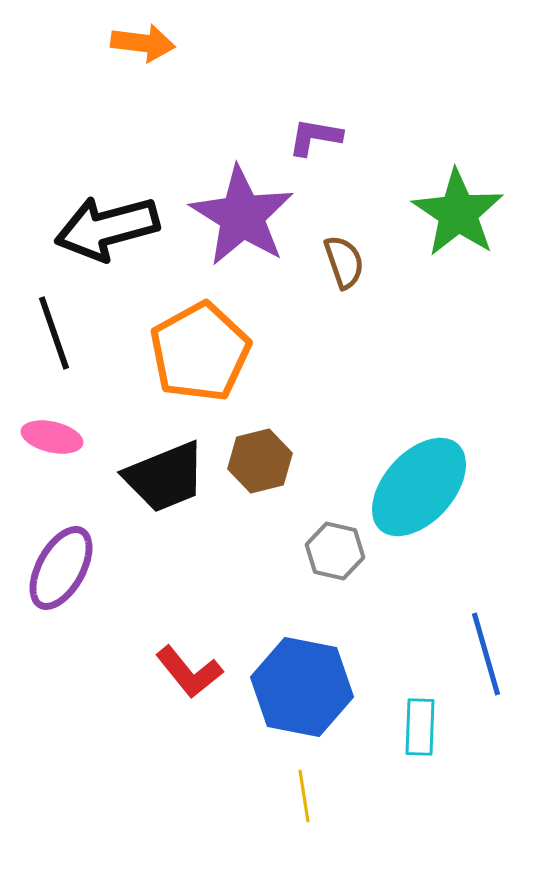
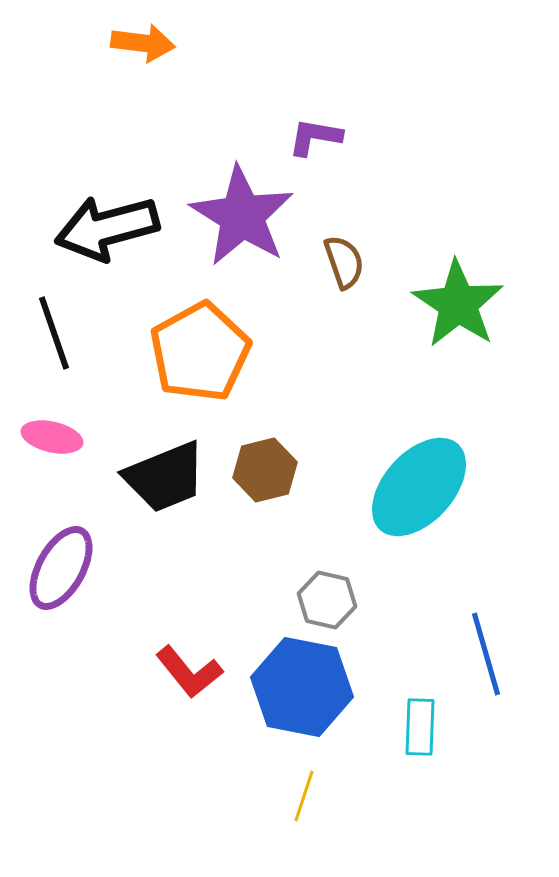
green star: moved 91 px down
brown hexagon: moved 5 px right, 9 px down
gray hexagon: moved 8 px left, 49 px down
yellow line: rotated 27 degrees clockwise
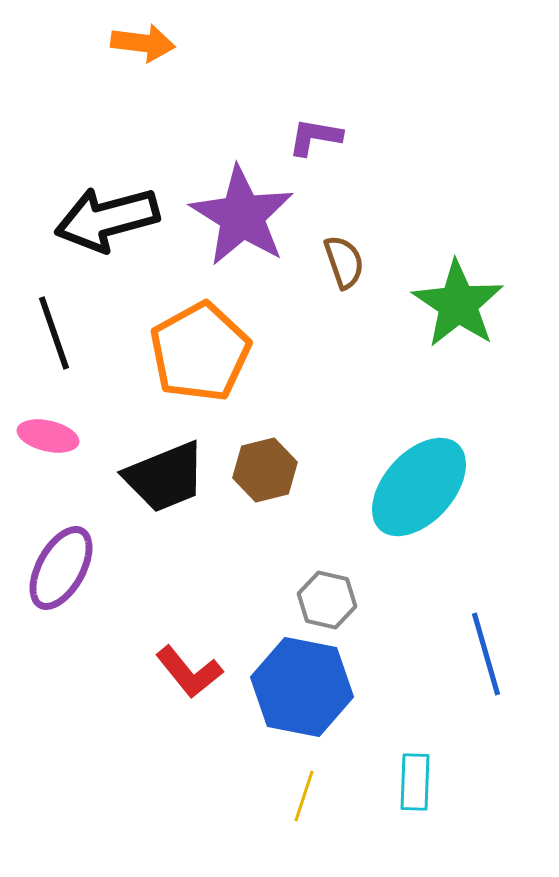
black arrow: moved 9 px up
pink ellipse: moved 4 px left, 1 px up
cyan rectangle: moved 5 px left, 55 px down
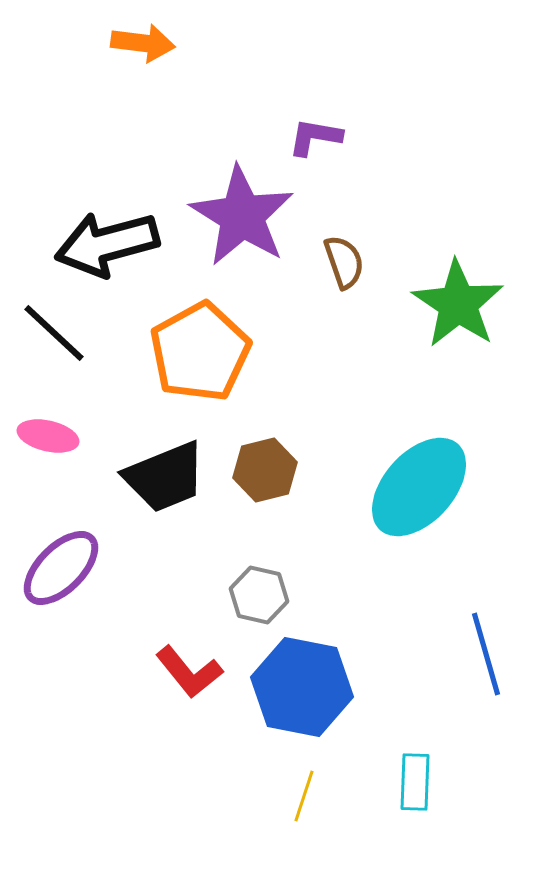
black arrow: moved 25 px down
black line: rotated 28 degrees counterclockwise
purple ellipse: rotated 16 degrees clockwise
gray hexagon: moved 68 px left, 5 px up
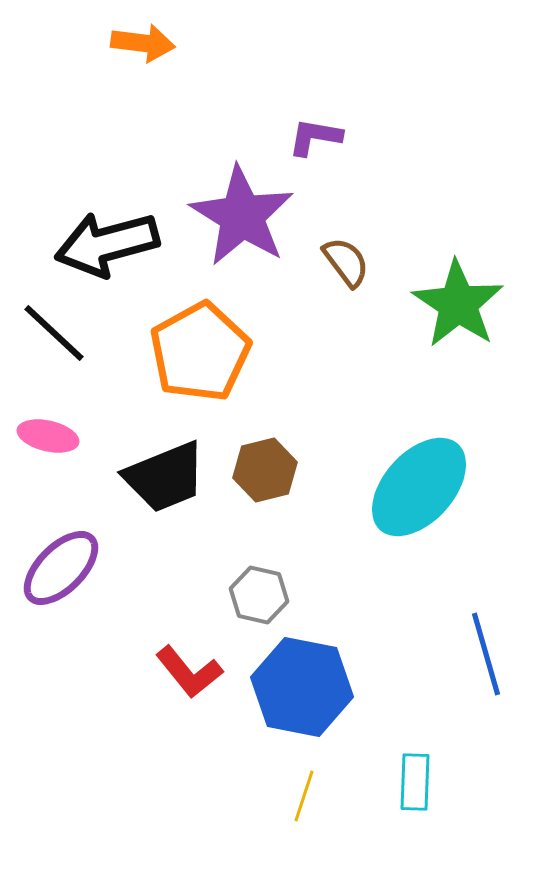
brown semicircle: moved 2 px right; rotated 18 degrees counterclockwise
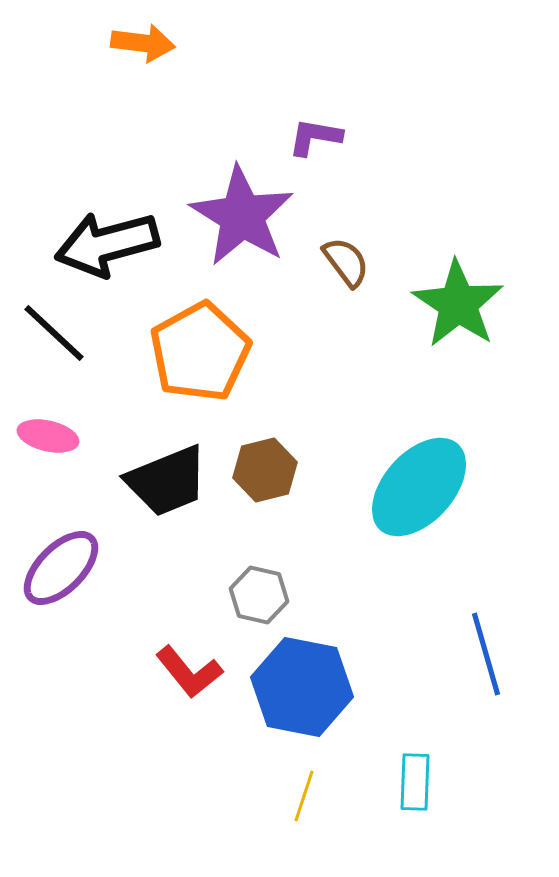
black trapezoid: moved 2 px right, 4 px down
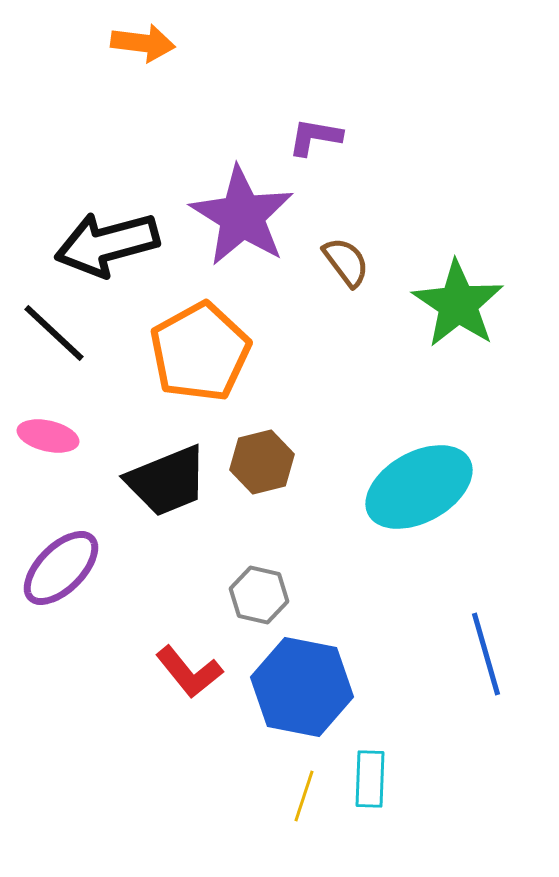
brown hexagon: moved 3 px left, 8 px up
cyan ellipse: rotated 19 degrees clockwise
cyan rectangle: moved 45 px left, 3 px up
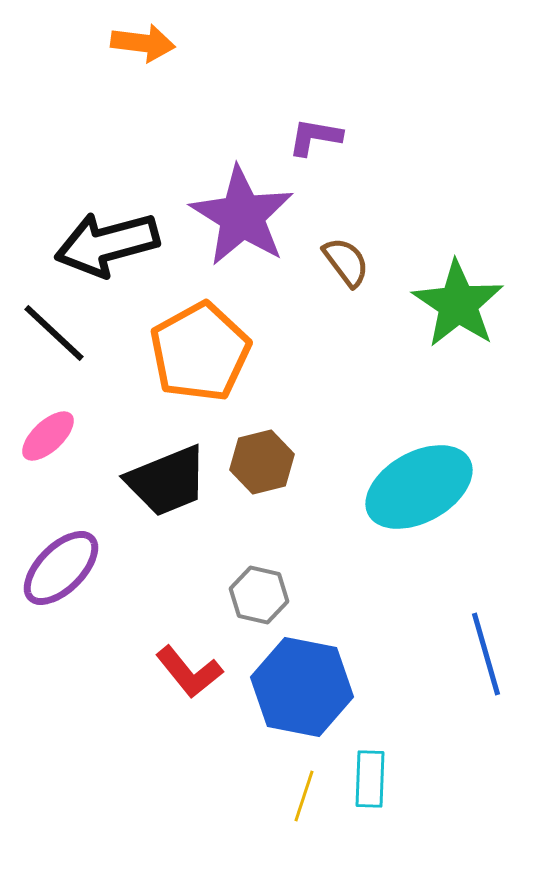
pink ellipse: rotated 56 degrees counterclockwise
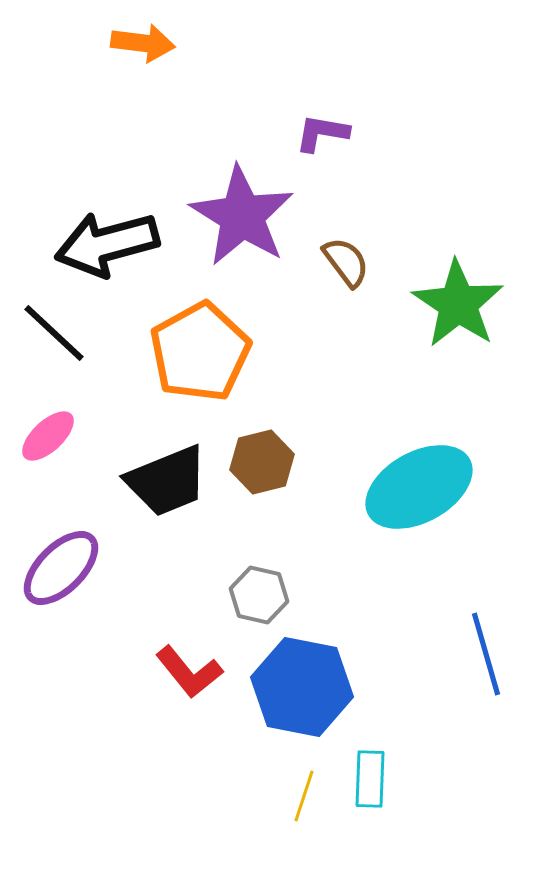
purple L-shape: moved 7 px right, 4 px up
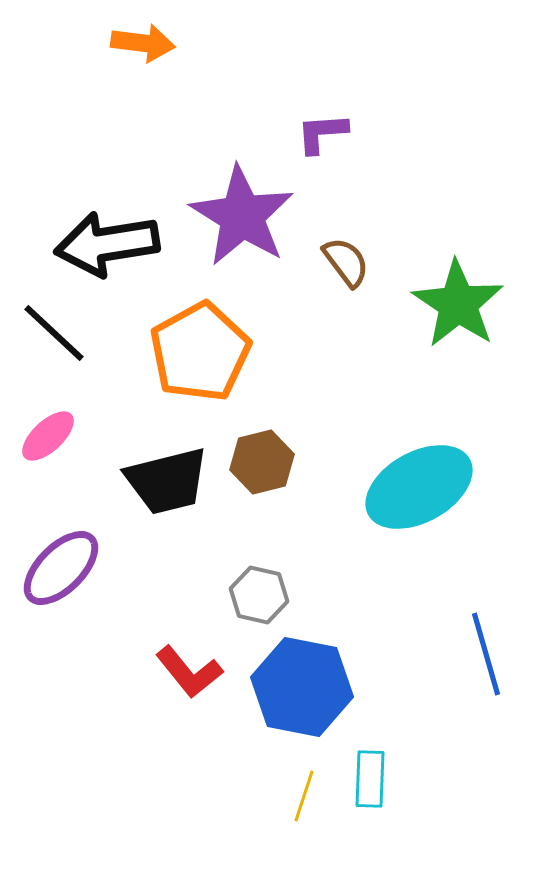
purple L-shape: rotated 14 degrees counterclockwise
black arrow: rotated 6 degrees clockwise
black trapezoid: rotated 8 degrees clockwise
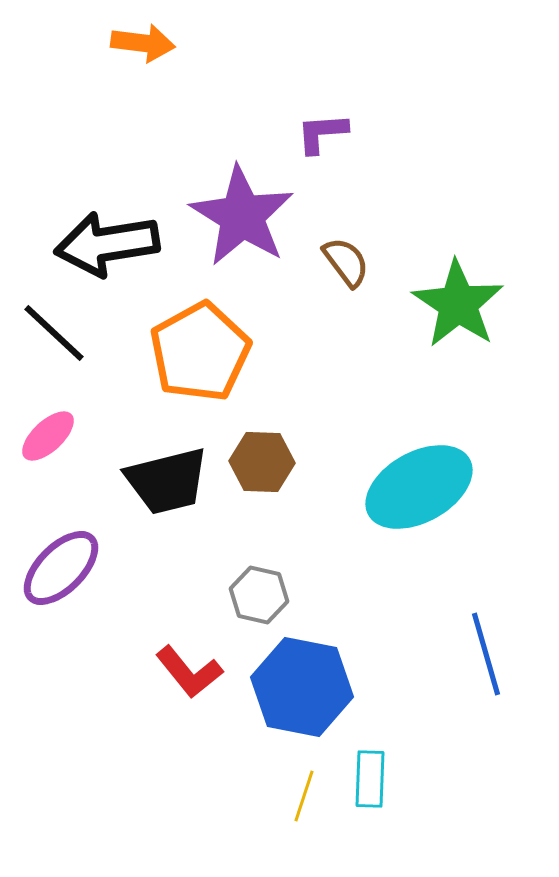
brown hexagon: rotated 16 degrees clockwise
